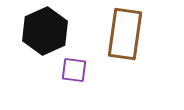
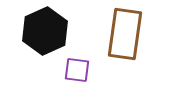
purple square: moved 3 px right
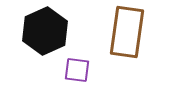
brown rectangle: moved 2 px right, 2 px up
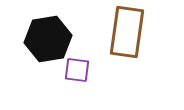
black hexagon: moved 3 px right, 8 px down; rotated 15 degrees clockwise
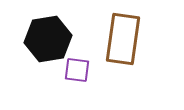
brown rectangle: moved 4 px left, 7 px down
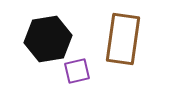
purple square: moved 1 px down; rotated 20 degrees counterclockwise
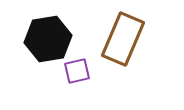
brown rectangle: rotated 15 degrees clockwise
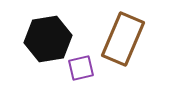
purple square: moved 4 px right, 3 px up
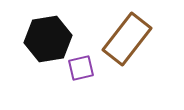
brown rectangle: moved 4 px right; rotated 15 degrees clockwise
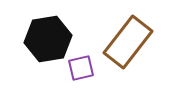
brown rectangle: moved 1 px right, 3 px down
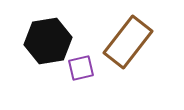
black hexagon: moved 2 px down
